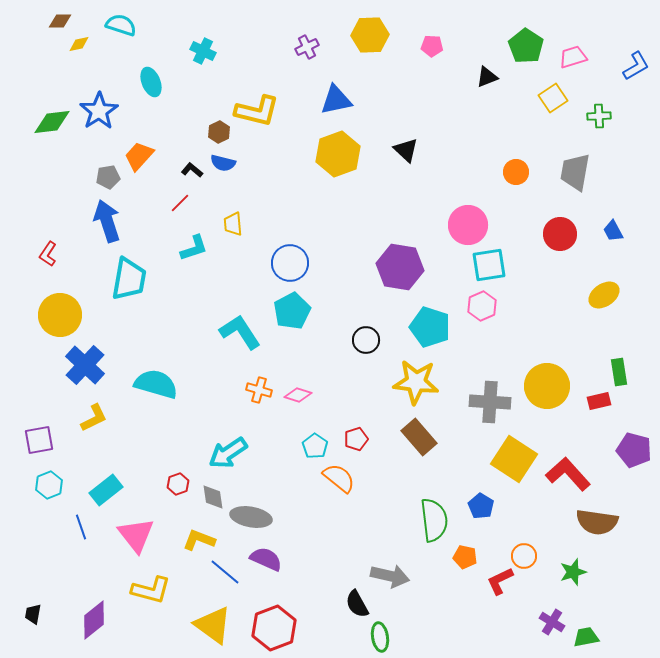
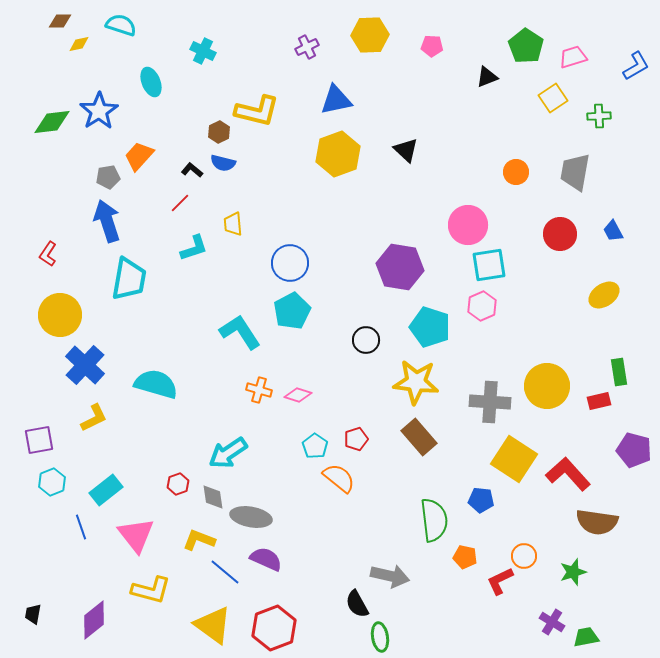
cyan hexagon at (49, 485): moved 3 px right, 3 px up
blue pentagon at (481, 506): moved 6 px up; rotated 25 degrees counterclockwise
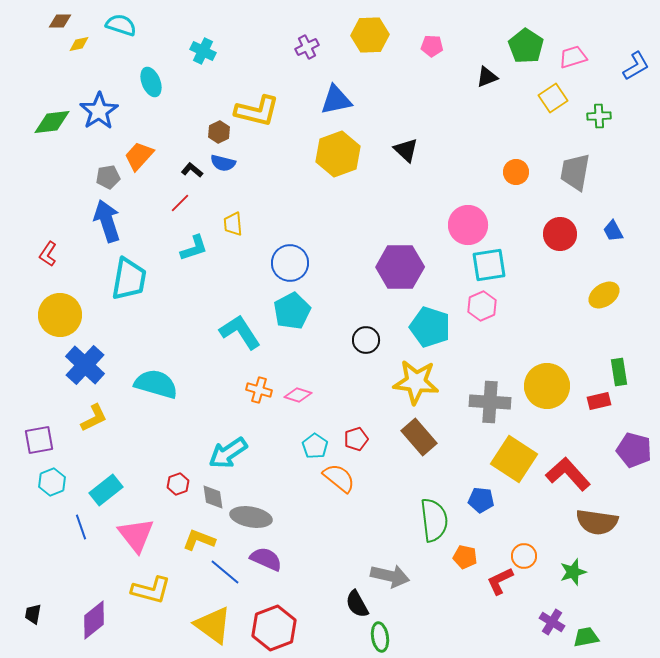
purple hexagon at (400, 267): rotated 9 degrees counterclockwise
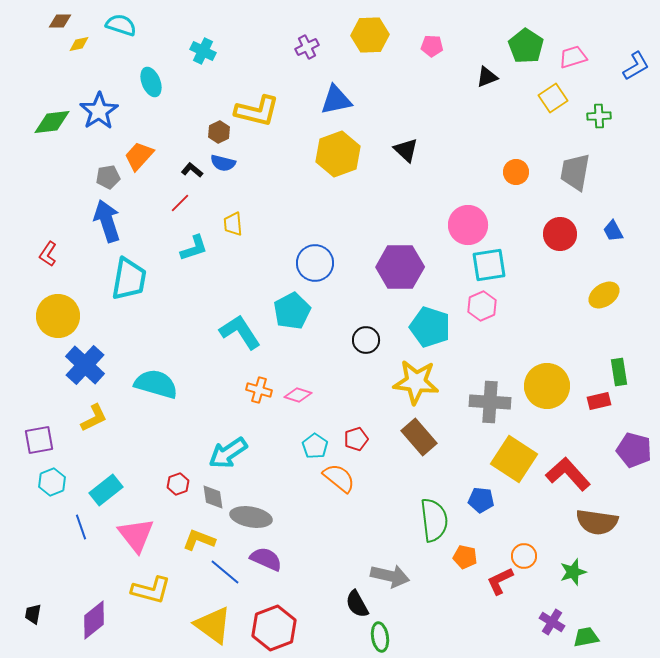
blue circle at (290, 263): moved 25 px right
yellow circle at (60, 315): moved 2 px left, 1 px down
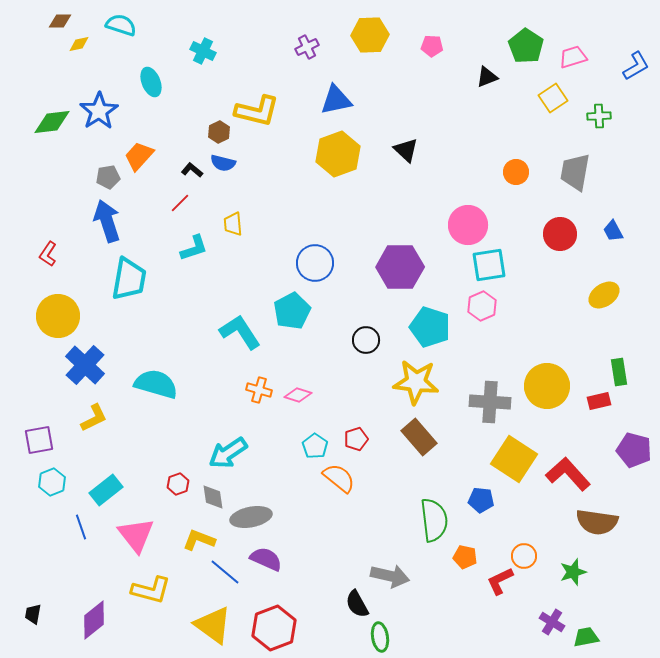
gray ellipse at (251, 517): rotated 21 degrees counterclockwise
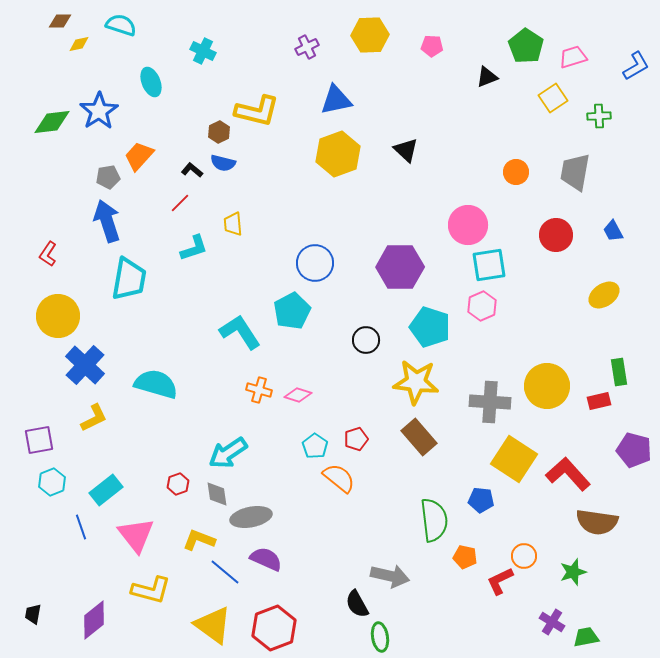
red circle at (560, 234): moved 4 px left, 1 px down
gray diamond at (213, 497): moved 4 px right, 3 px up
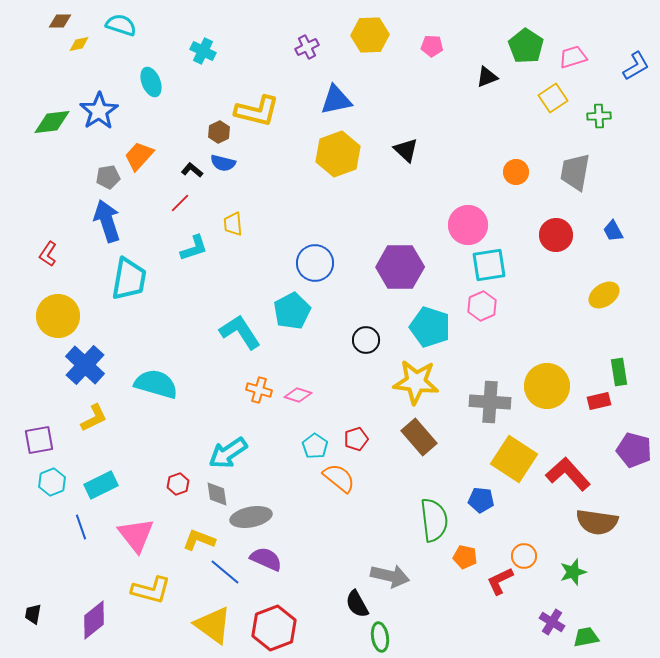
cyan rectangle at (106, 490): moved 5 px left, 5 px up; rotated 12 degrees clockwise
